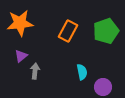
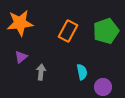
purple triangle: moved 1 px down
gray arrow: moved 6 px right, 1 px down
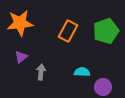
cyan semicircle: rotated 77 degrees counterclockwise
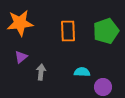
orange rectangle: rotated 30 degrees counterclockwise
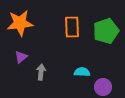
orange rectangle: moved 4 px right, 4 px up
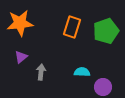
orange rectangle: rotated 20 degrees clockwise
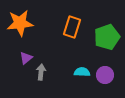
green pentagon: moved 1 px right, 6 px down
purple triangle: moved 5 px right, 1 px down
purple circle: moved 2 px right, 12 px up
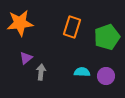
purple circle: moved 1 px right, 1 px down
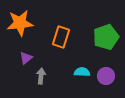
orange rectangle: moved 11 px left, 10 px down
green pentagon: moved 1 px left
gray arrow: moved 4 px down
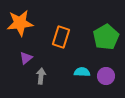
green pentagon: rotated 10 degrees counterclockwise
